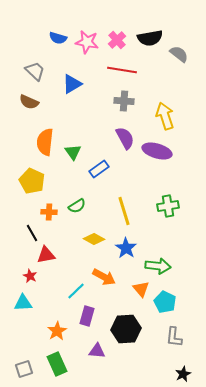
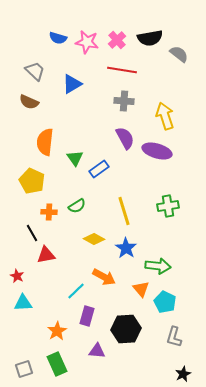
green triangle: moved 2 px right, 6 px down
red star: moved 13 px left
gray L-shape: rotated 10 degrees clockwise
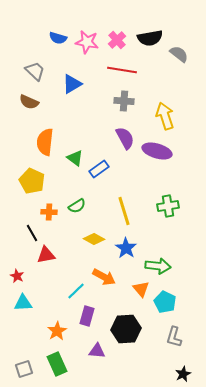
green triangle: rotated 18 degrees counterclockwise
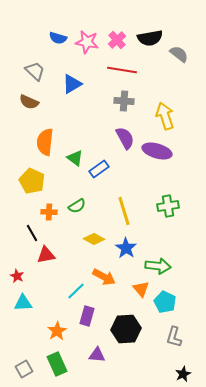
purple triangle: moved 4 px down
gray square: rotated 12 degrees counterclockwise
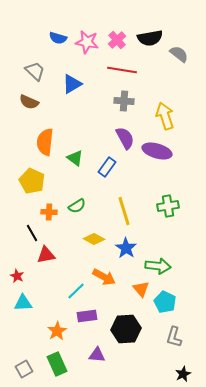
blue rectangle: moved 8 px right, 2 px up; rotated 18 degrees counterclockwise
purple rectangle: rotated 66 degrees clockwise
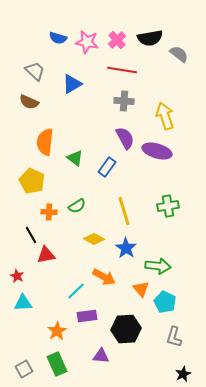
black line: moved 1 px left, 2 px down
purple triangle: moved 4 px right, 1 px down
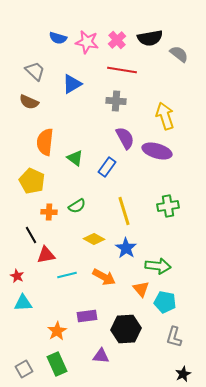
gray cross: moved 8 px left
cyan line: moved 9 px left, 16 px up; rotated 30 degrees clockwise
cyan pentagon: rotated 15 degrees counterclockwise
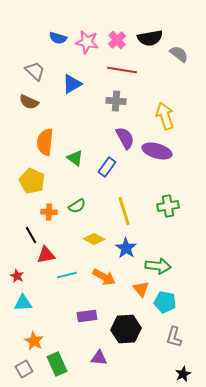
orange star: moved 23 px left, 10 px down; rotated 12 degrees counterclockwise
purple triangle: moved 2 px left, 2 px down
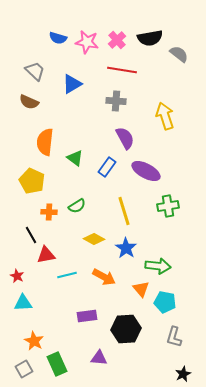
purple ellipse: moved 11 px left, 20 px down; rotated 12 degrees clockwise
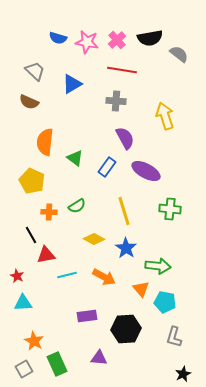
green cross: moved 2 px right, 3 px down; rotated 15 degrees clockwise
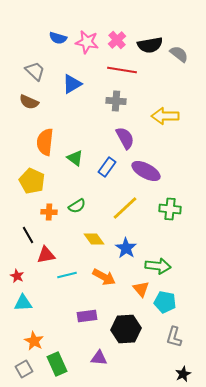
black semicircle: moved 7 px down
yellow arrow: rotated 72 degrees counterclockwise
yellow line: moved 1 px right, 3 px up; rotated 64 degrees clockwise
black line: moved 3 px left
yellow diamond: rotated 25 degrees clockwise
